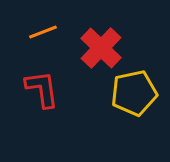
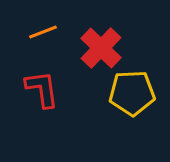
yellow pentagon: moved 2 px left; rotated 9 degrees clockwise
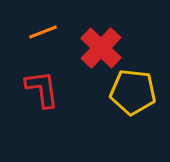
yellow pentagon: moved 1 px right, 1 px up; rotated 9 degrees clockwise
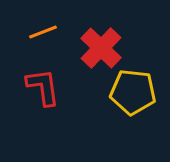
red L-shape: moved 1 px right, 2 px up
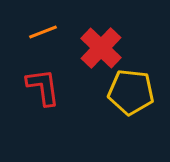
yellow pentagon: moved 2 px left
